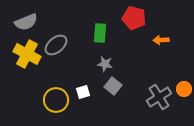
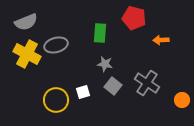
gray ellipse: rotated 25 degrees clockwise
orange circle: moved 2 px left, 11 px down
gray cross: moved 12 px left, 14 px up; rotated 25 degrees counterclockwise
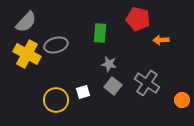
red pentagon: moved 4 px right, 1 px down
gray semicircle: rotated 25 degrees counterclockwise
gray star: moved 4 px right
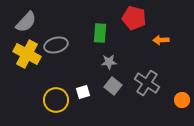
red pentagon: moved 4 px left, 1 px up
gray star: moved 2 px up; rotated 14 degrees counterclockwise
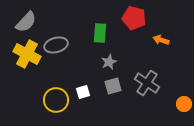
orange arrow: rotated 21 degrees clockwise
gray star: rotated 21 degrees counterclockwise
gray square: rotated 36 degrees clockwise
orange circle: moved 2 px right, 4 px down
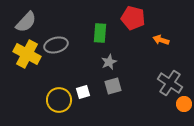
red pentagon: moved 1 px left
gray cross: moved 23 px right
yellow circle: moved 3 px right
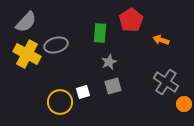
red pentagon: moved 2 px left, 2 px down; rotated 25 degrees clockwise
gray cross: moved 4 px left, 1 px up
yellow circle: moved 1 px right, 2 px down
